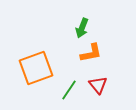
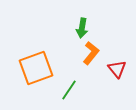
green arrow: rotated 12 degrees counterclockwise
orange L-shape: rotated 40 degrees counterclockwise
red triangle: moved 19 px right, 16 px up
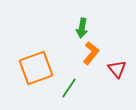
green line: moved 2 px up
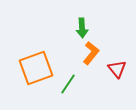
green arrow: rotated 12 degrees counterclockwise
green line: moved 1 px left, 4 px up
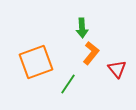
orange square: moved 6 px up
